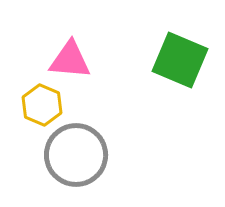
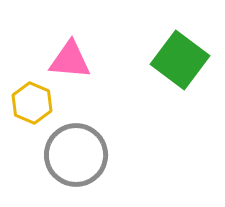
green square: rotated 14 degrees clockwise
yellow hexagon: moved 10 px left, 2 px up
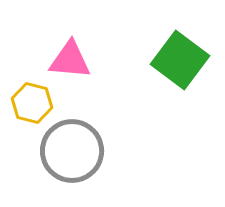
yellow hexagon: rotated 9 degrees counterclockwise
gray circle: moved 4 px left, 4 px up
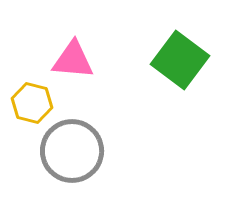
pink triangle: moved 3 px right
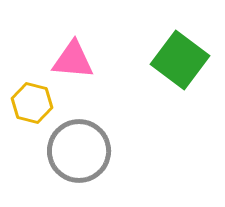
gray circle: moved 7 px right
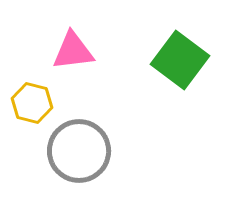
pink triangle: moved 9 px up; rotated 12 degrees counterclockwise
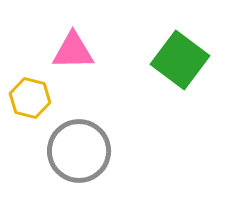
pink triangle: rotated 6 degrees clockwise
yellow hexagon: moved 2 px left, 5 px up
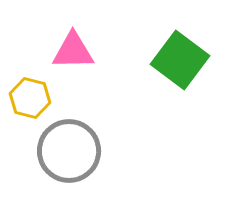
gray circle: moved 10 px left
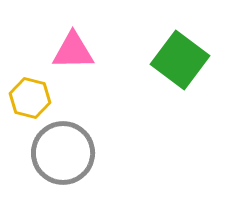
gray circle: moved 6 px left, 2 px down
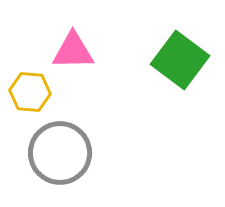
yellow hexagon: moved 6 px up; rotated 9 degrees counterclockwise
gray circle: moved 3 px left
